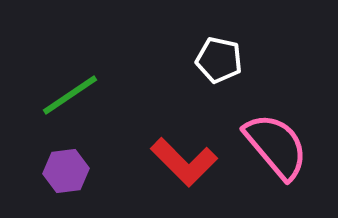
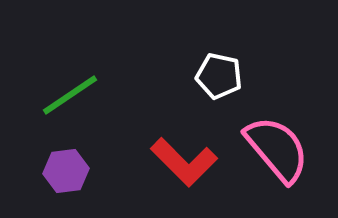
white pentagon: moved 16 px down
pink semicircle: moved 1 px right, 3 px down
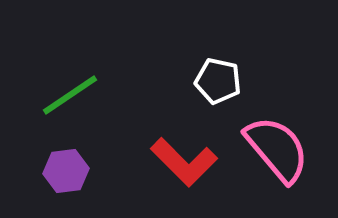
white pentagon: moved 1 px left, 5 px down
